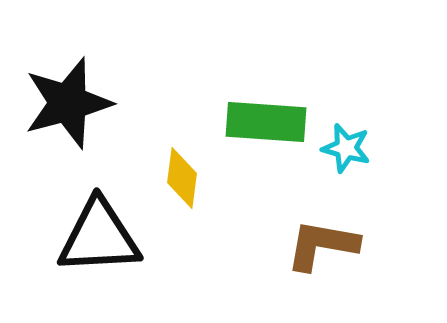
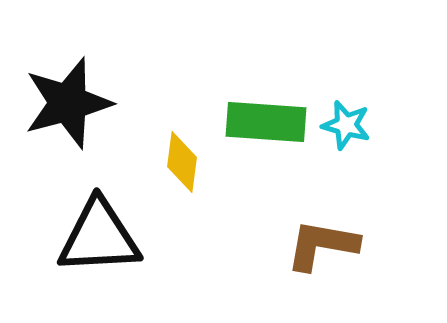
cyan star: moved 23 px up
yellow diamond: moved 16 px up
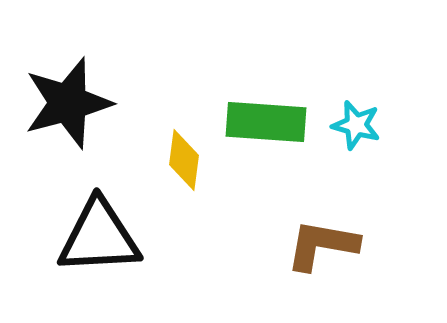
cyan star: moved 10 px right
yellow diamond: moved 2 px right, 2 px up
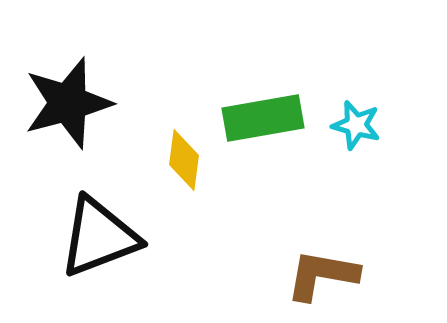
green rectangle: moved 3 px left, 4 px up; rotated 14 degrees counterclockwise
black triangle: rotated 18 degrees counterclockwise
brown L-shape: moved 30 px down
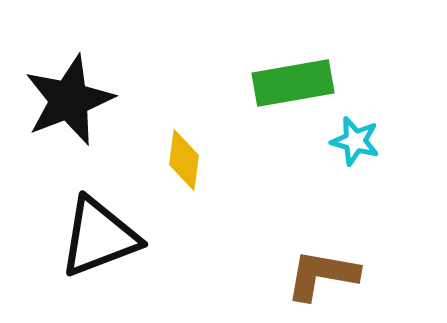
black star: moved 1 px right, 3 px up; rotated 6 degrees counterclockwise
green rectangle: moved 30 px right, 35 px up
cyan star: moved 1 px left, 16 px down
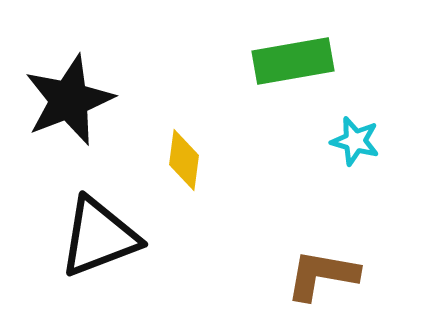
green rectangle: moved 22 px up
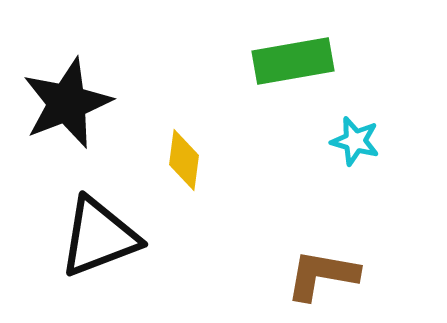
black star: moved 2 px left, 3 px down
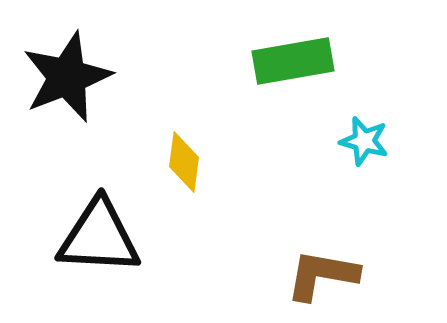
black star: moved 26 px up
cyan star: moved 9 px right
yellow diamond: moved 2 px down
black triangle: rotated 24 degrees clockwise
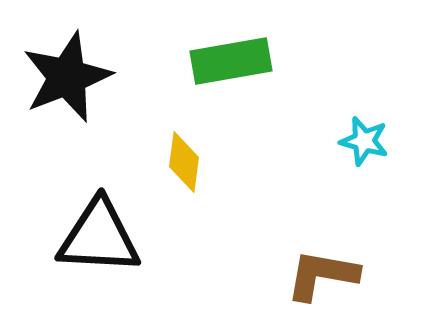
green rectangle: moved 62 px left
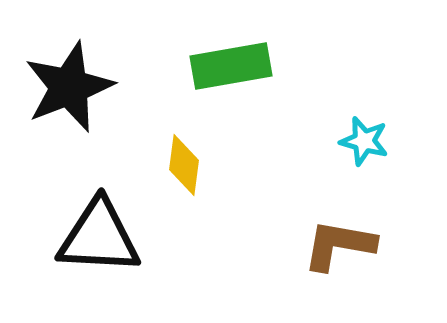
green rectangle: moved 5 px down
black star: moved 2 px right, 10 px down
yellow diamond: moved 3 px down
brown L-shape: moved 17 px right, 30 px up
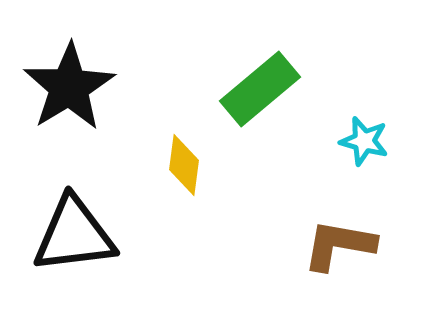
green rectangle: moved 29 px right, 23 px down; rotated 30 degrees counterclockwise
black star: rotated 10 degrees counterclockwise
black triangle: moved 25 px left, 2 px up; rotated 10 degrees counterclockwise
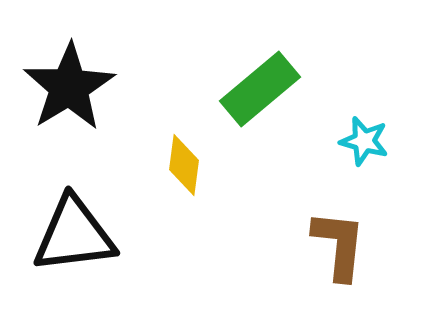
brown L-shape: rotated 86 degrees clockwise
